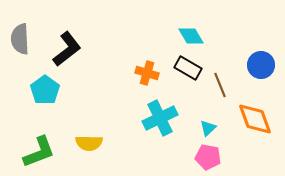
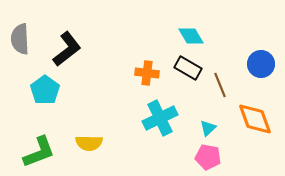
blue circle: moved 1 px up
orange cross: rotated 10 degrees counterclockwise
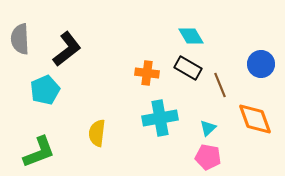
cyan pentagon: rotated 12 degrees clockwise
cyan cross: rotated 16 degrees clockwise
yellow semicircle: moved 8 px right, 10 px up; rotated 96 degrees clockwise
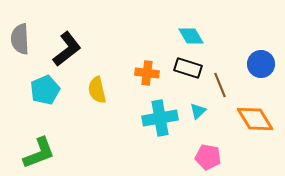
black rectangle: rotated 12 degrees counterclockwise
orange diamond: rotated 12 degrees counterclockwise
cyan triangle: moved 10 px left, 17 px up
yellow semicircle: moved 43 px up; rotated 20 degrees counterclockwise
green L-shape: moved 1 px down
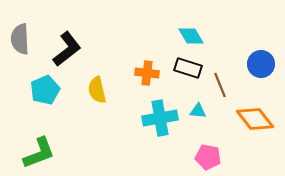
cyan triangle: rotated 48 degrees clockwise
orange diamond: rotated 6 degrees counterclockwise
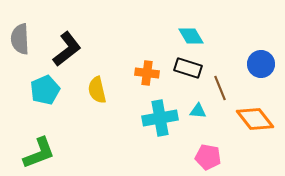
brown line: moved 3 px down
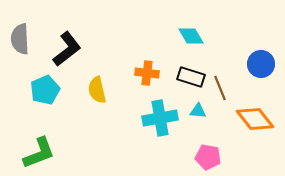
black rectangle: moved 3 px right, 9 px down
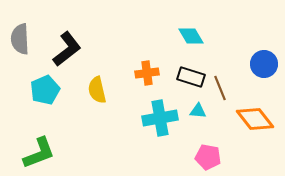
blue circle: moved 3 px right
orange cross: rotated 15 degrees counterclockwise
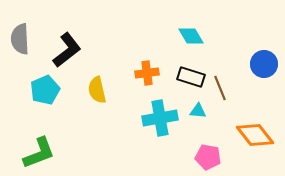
black L-shape: moved 1 px down
orange diamond: moved 16 px down
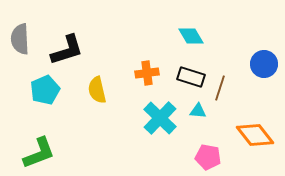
black L-shape: rotated 21 degrees clockwise
brown line: rotated 40 degrees clockwise
cyan cross: rotated 36 degrees counterclockwise
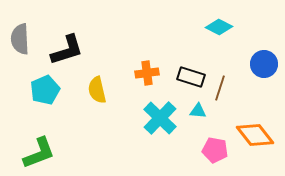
cyan diamond: moved 28 px right, 9 px up; rotated 32 degrees counterclockwise
pink pentagon: moved 7 px right, 7 px up
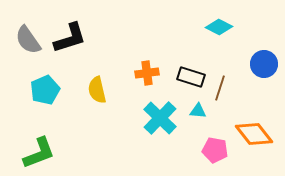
gray semicircle: moved 8 px right, 1 px down; rotated 32 degrees counterclockwise
black L-shape: moved 3 px right, 12 px up
orange diamond: moved 1 px left, 1 px up
